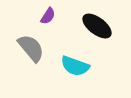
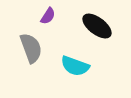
gray semicircle: rotated 20 degrees clockwise
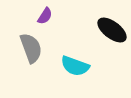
purple semicircle: moved 3 px left
black ellipse: moved 15 px right, 4 px down
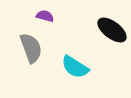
purple semicircle: rotated 108 degrees counterclockwise
cyan semicircle: moved 1 px down; rotated 12 degrees clockwise
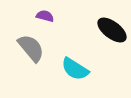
gray semicircle: rotated 20 degrees counterclockwise
cyan semicircle: moved 2 px down
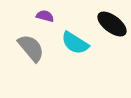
black ellipse: moved 6 px up
cyan semicircle: moved 26 px up
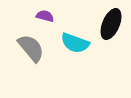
black ellipse: moved 1 px left; rotated 76 degrees clockwise
cyan semicircle: rotated 12 degrees counterclockwise
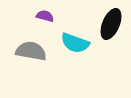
gray semicircle: moved 3 px down; rotated 40 degrees counterclockwise
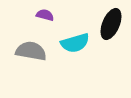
purple semicircle: moved 1 px up
cyan semicircle: rotated 36 degrees counterclockwise
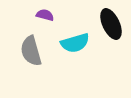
black ellipse: rotated 48 degrees counterclockwise
gray semicircle: rotated 116 degrees counterclockwise
